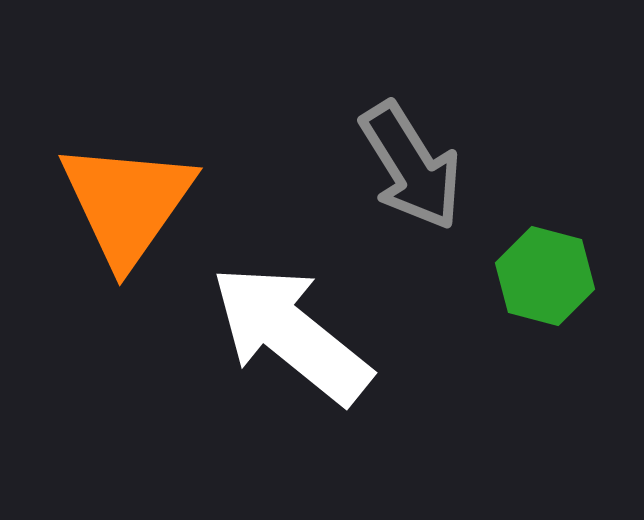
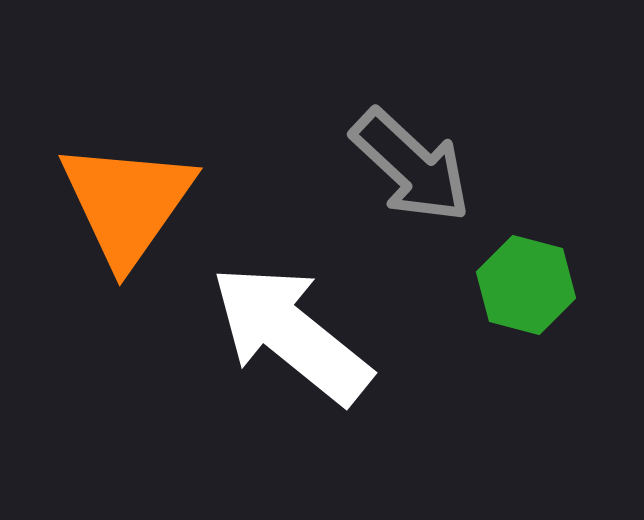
gray arrow: rotated 15 degrees counterclockwise
green hexagon: moved 19 px left, 9 px down
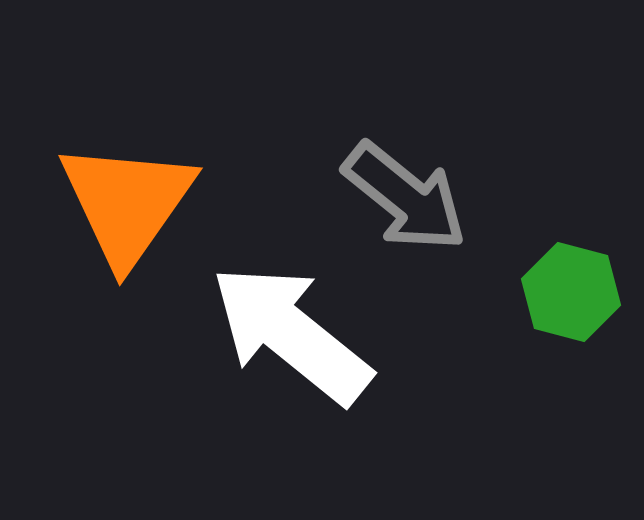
gray arrow: moved 6 px left, 31 px down; rotated 4 degrees counterclockwise
green hexagon: moved 45 px right, 7 px down
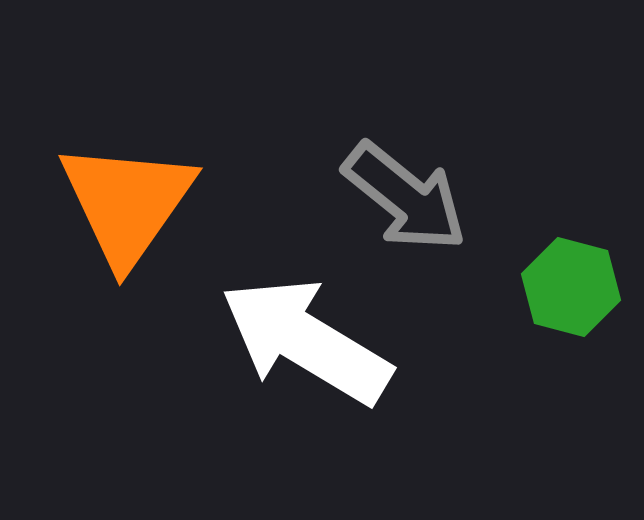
green hexagon: moved 5 px up
white arrow: moved 15 px right, 7 px down; rotated 8 degrees counterclockwise
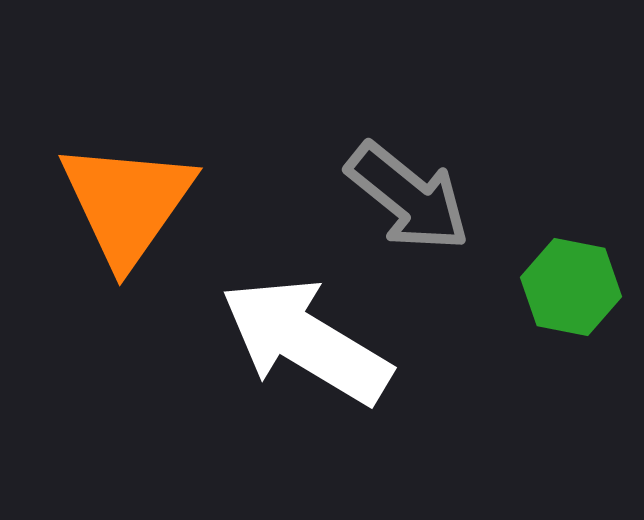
gray arrow: moved 3 px right
green hexagon: rotated 4 degrees counterclockwise
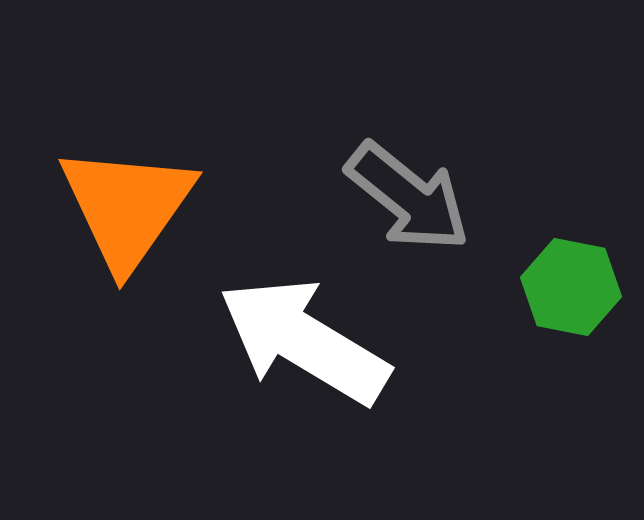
orange triangle: moved 4 px down
white arrow: moved 2 px left
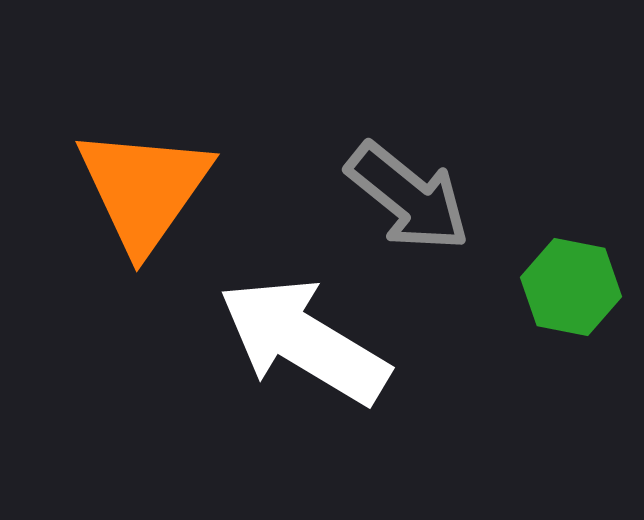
orange triangle: moved 17 px right, 18 px up
